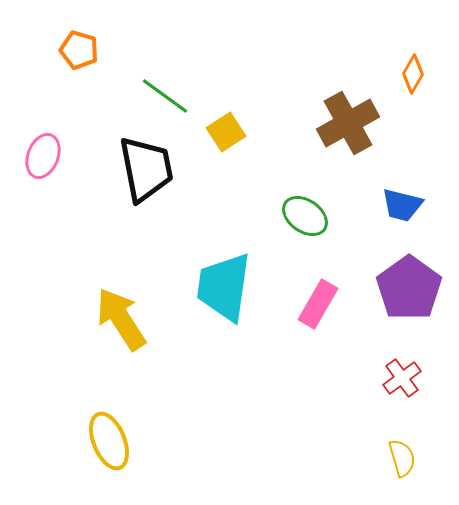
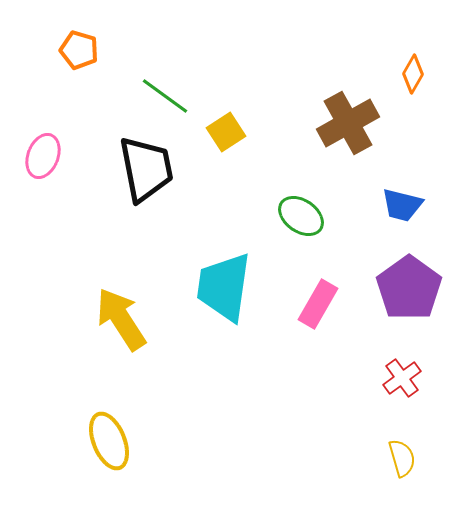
green ellipse: moved 4 px left
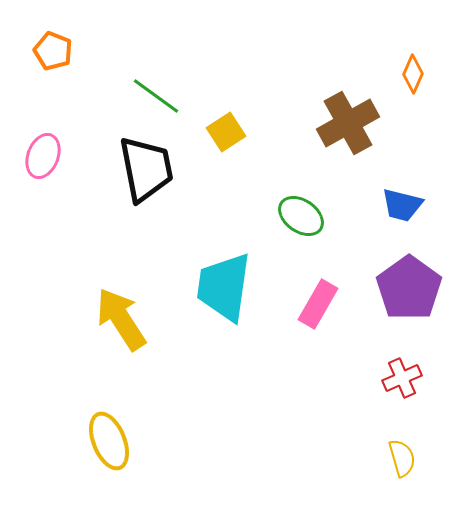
orange pentagon: moved 26 px left, 1 px down; rotated 6 degrees clockwise
orange diamond: rotated 6 degrees counterclockwise
green line: moved 9 px left
red cross: rotated 12 degrees clockwise
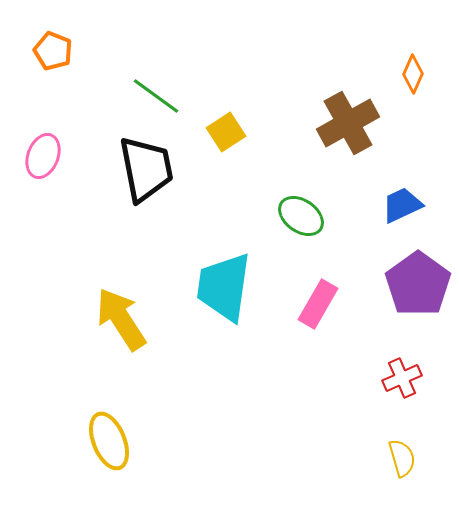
blue trapezoid: rotated 141 degrees clockwise
purple pentagon: moved 9 px right, 4 px up
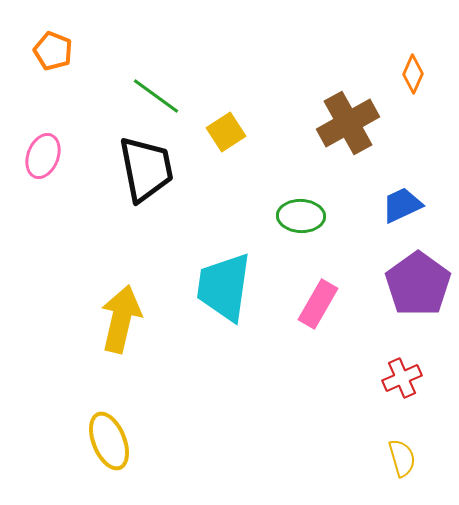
green ellipse: rotated 33 degrees counterclockwise
yellow arrow: rotated 46 degrees clockwise
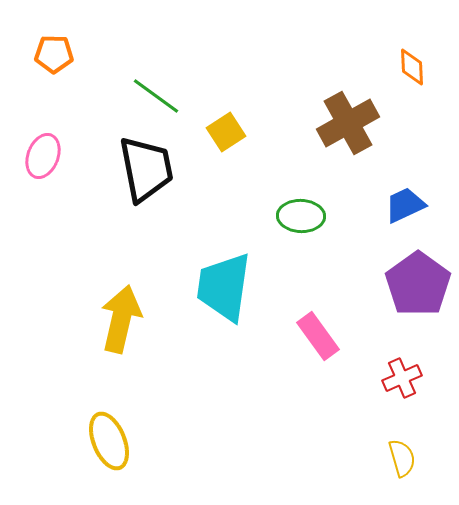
orange pentagon: moved 1 px right, 3 px down; rotated 21 degrees counterclockwise
orange diamond: moved 1 px left, 7 px up; rotated 27 degrees counterclockwise
blue trapezoid: moved 3 px right
pink rectangle: moved 32 px down; rotated 66 degrees counterclockwise
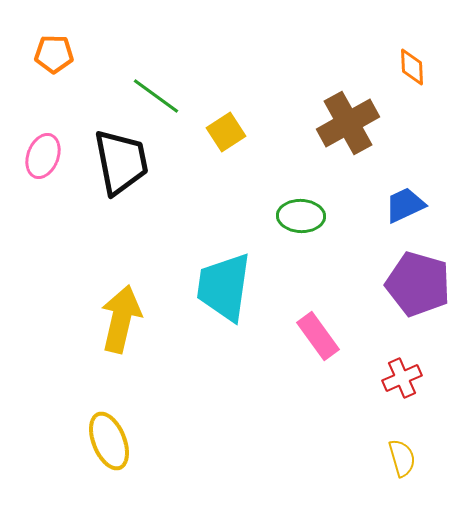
black trapezoid: moved 25 px left, 7 px up
purple pentagon: rotated 20 degrees counterclockwise
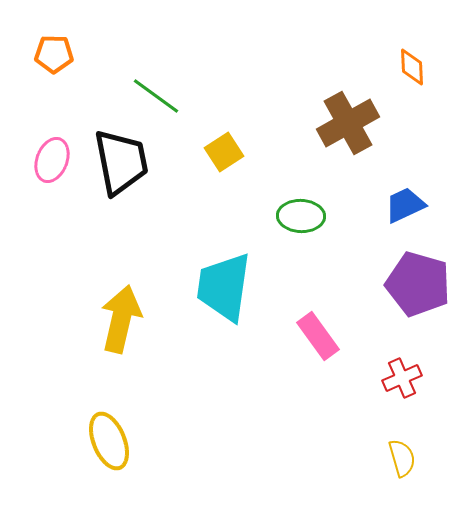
yellow square: moved 2 px left, 20 px down
pink ellipse: moved 9 px right, 4 px down
